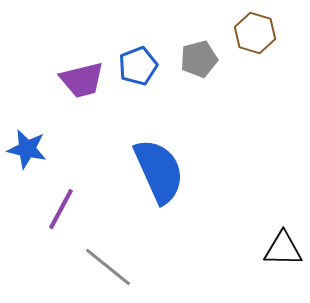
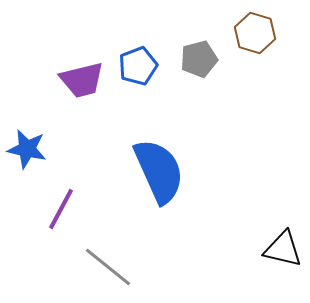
black triangle: rotated 12 degrees clockwise
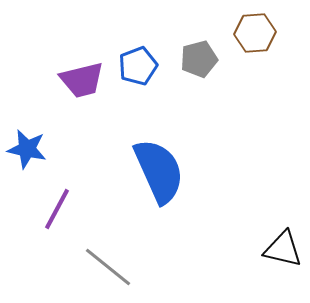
brown hexagon: rotated 21 degrees counterclockwise
purple line: moved 4 px left
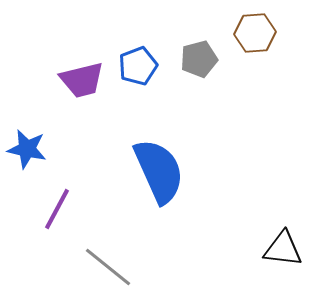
black triangle: rotated 6 degrees counterclockwise
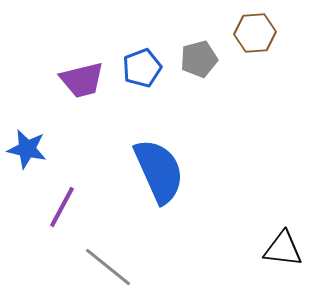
blue pentagon: moved 4 px right, 2 px down
purple line: moved 5 px right, 2 px up
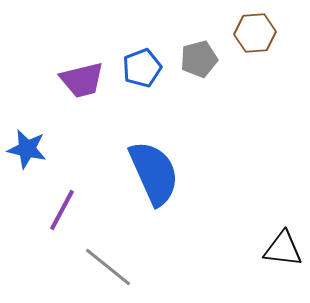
blue semicircle: moved 5 px left, 2 px down
purple line: moved 3 px down
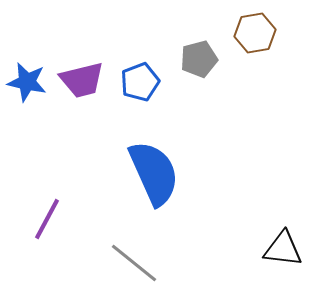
brown hexagon: rotated 6 degrees counterclockwise
blue pentagon: moved 2 px left, 14 px down
blue star: moved 67 px up
purple line: moved 15 px left, 9 px down
gray line: moved 26 px right, 4 px up
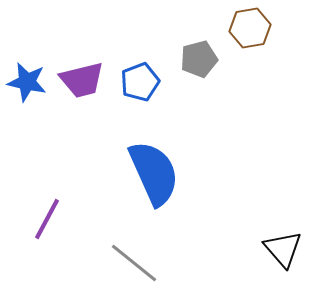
brown hexagon: moved 5 px left, 5 px up
black triangle: rotated 42 degrees clockwise
